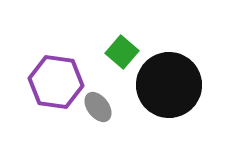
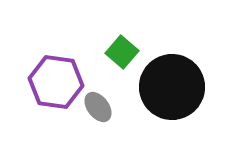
black circle: moved 3 px right, 2 px down
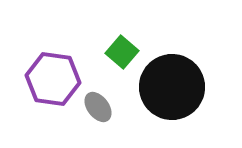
purple hexagon: moved 3 px left, 3 px up
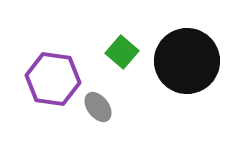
black circle: moved 15 px right, 26 px up
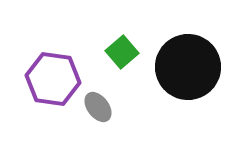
green square: rotated 8 degrees clockwise
black circle: moved 1 px right, 6 px down
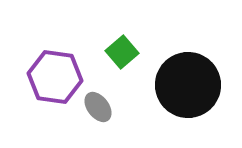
black circle: moved 18 px down
purple hexagon: moved 2 px right, 2 px up
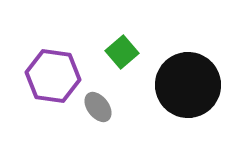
purple hexagon: moved 2 px left, 1 px up
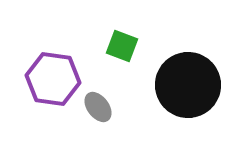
green square: moved 6 px up; rotated 28 degrees counterclockwise
purple hexagon: moved 3 px down
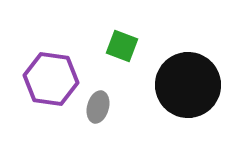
purple hexagon: moved 2 px left
gray ellipse: rotated 52 degrees clockwise
